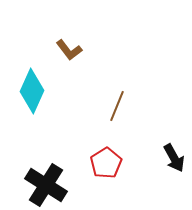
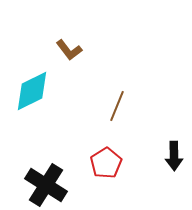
cyan diamond: rotated 39 degrees clockwise
black arrow: moved 2 px up; rotated 28 degrees clockwise
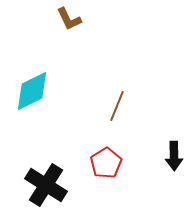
brown L-shape: moved 31 px up; rotated 12 degrees clockwise
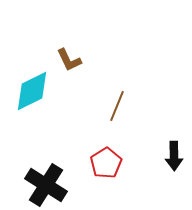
brown L-shape: moved 41 px down
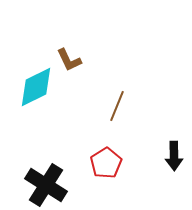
cyan diamond: moved 4 px right, 4 px up
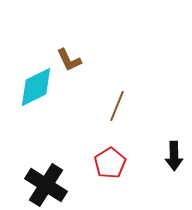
red pentagon: moved 4 px right
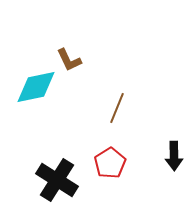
cyan diamond: rotated 15 degrees clockwise
brown line: moved 2 px down
black cross: moved 11 px right, 5 px up
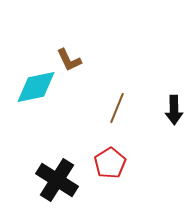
black arrow: moved 46 px up
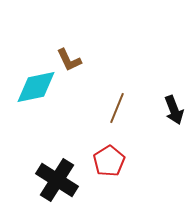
black arrow: rotated 20 degrees counterclockwise
red pentagon: moved 1 px left, 2 px up
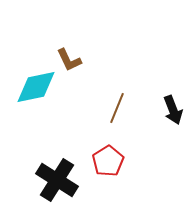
black arrow: moved 1 px left
red pentagon: moved 1 px left
